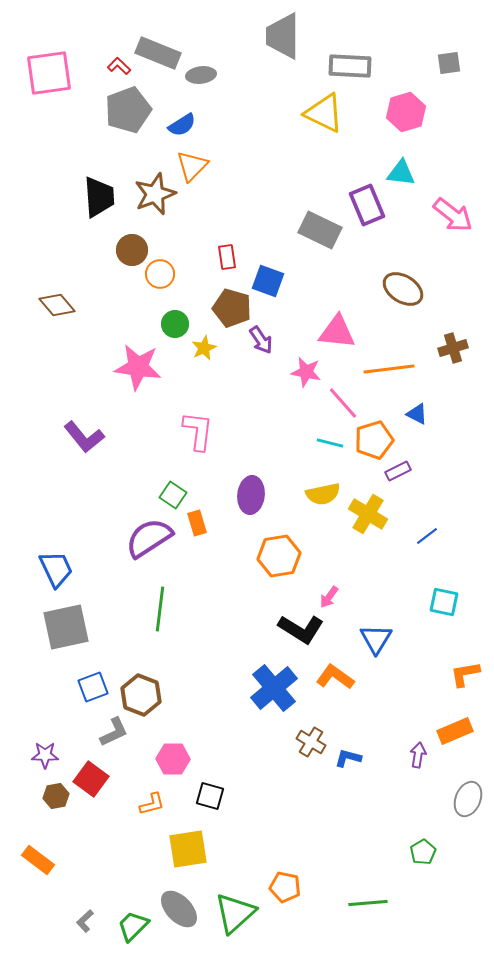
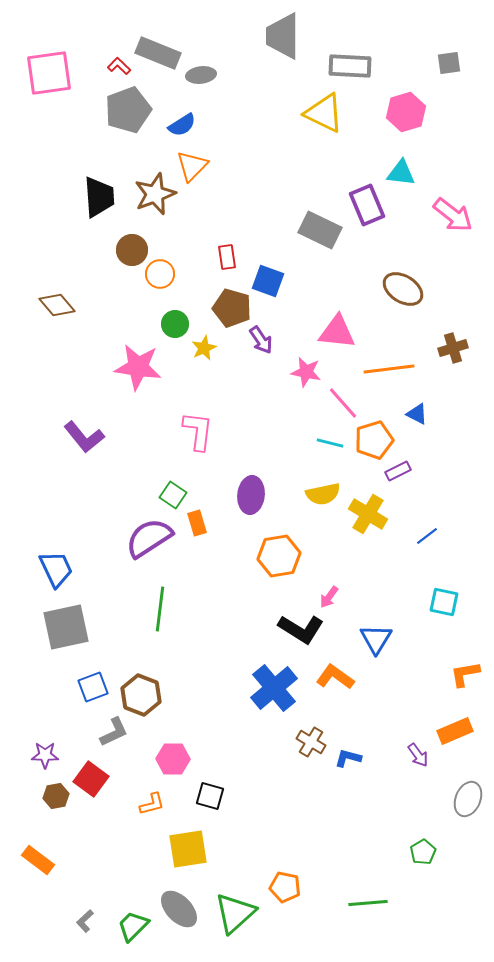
purple arrow at (418, 755): rotated 135 degrees clockwise
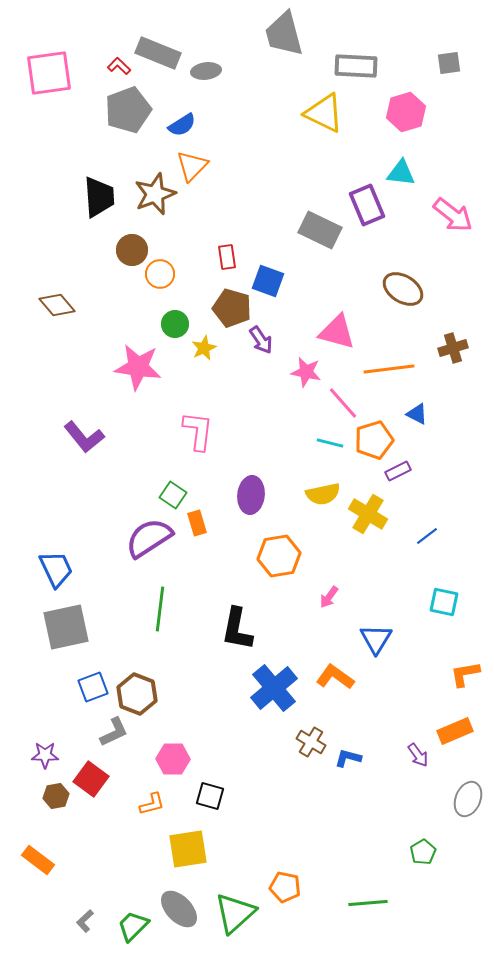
gray trapezoid at (283, 36): moved 1 px right, 2 px up; rotated 15 degrees counterclockwise
gray rectangle at (350, 66): moved 6 px right
gray ellipse at (201, 75): moved 5 px right, 4 px up
pink triangle at (337, 332): rotated 9 degrees clockwise
black L-shape at (301, 629): moved 64 px left; rotated 69 degrees clockwise
brown hexagon at (141, 695): moved 4 px left, 1 px up
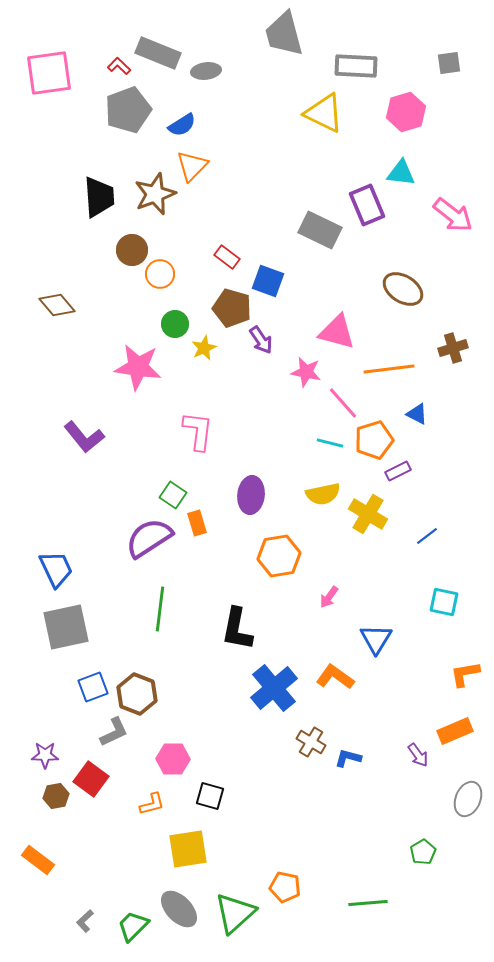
red rectangle at (227, 257): rotated 45 degrees counterclockwise
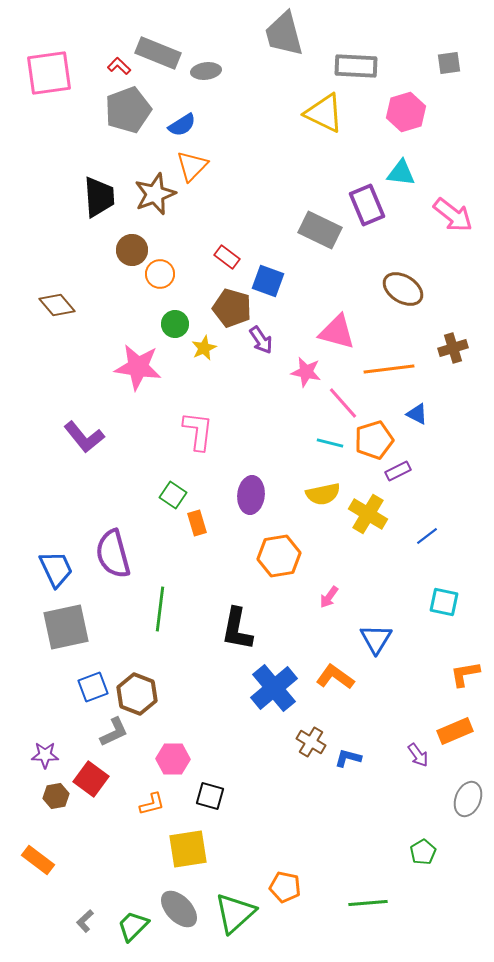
purple semicircle at (149, 538): moved 36 px left, 16 px down; rotated 72 degrees counterclockwise
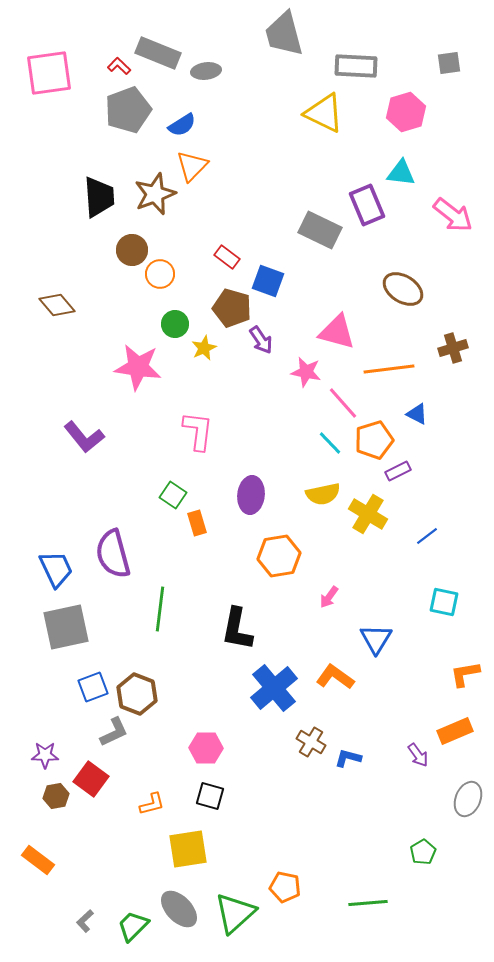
cyan line at (330, 443): rotated 32 degrees clockwise
pink hexagon at (173, 759): moved 33 px right, 11 px up
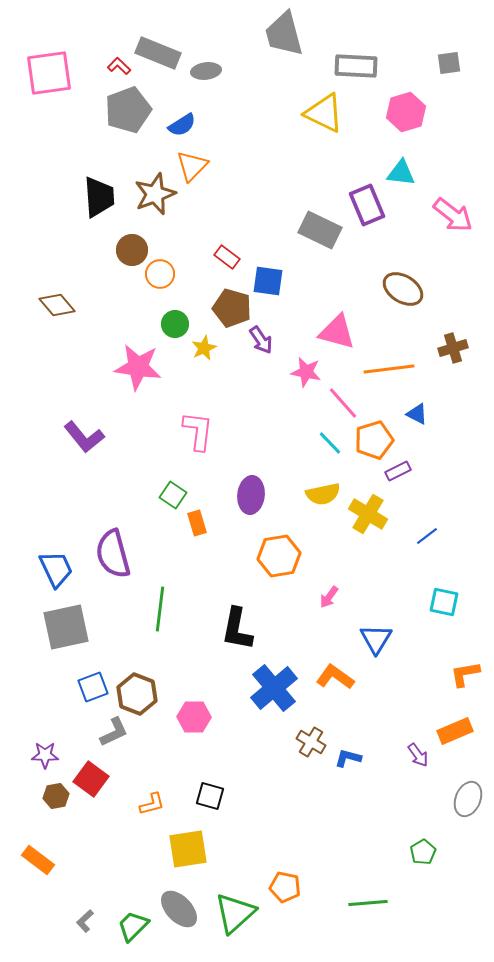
blue square at (268, 281): rotated 12 degrees counterclockwise
pink hexagon at (206, 748): moved 12 px left, 31 px up
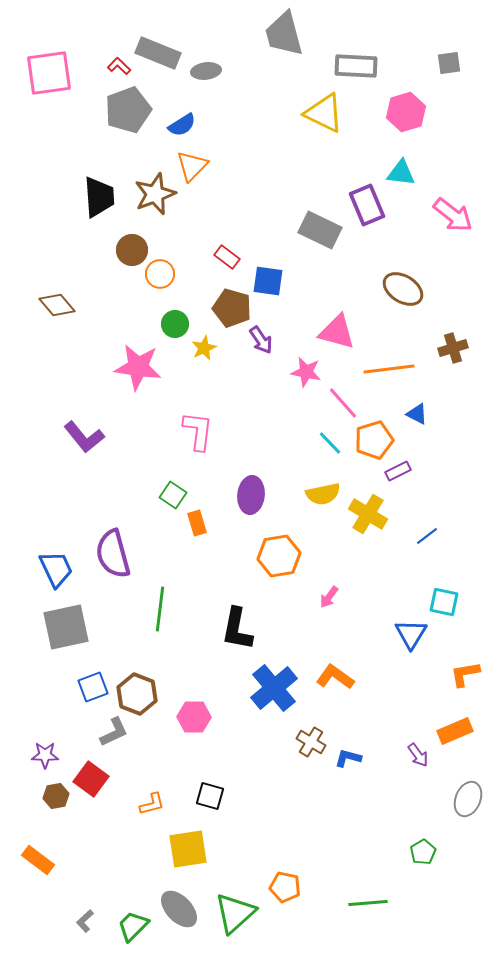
blue triangle at (376, 639): moved 35 px right, 5 px up
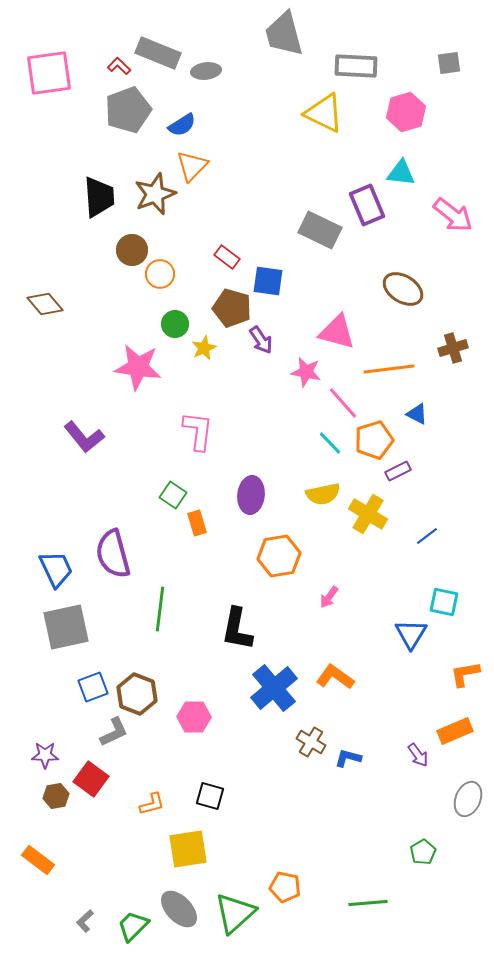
brown diamond at (57, 305): moved 12 px left, 1 px up
